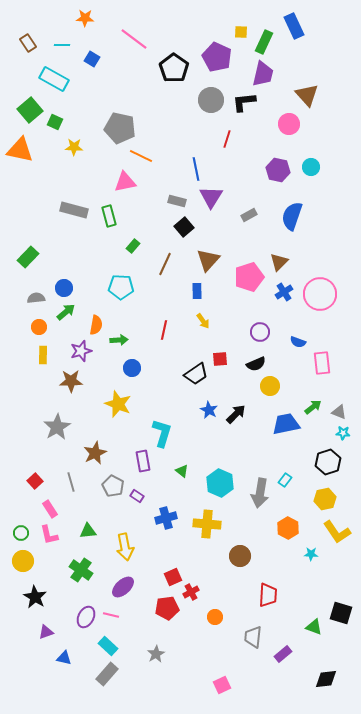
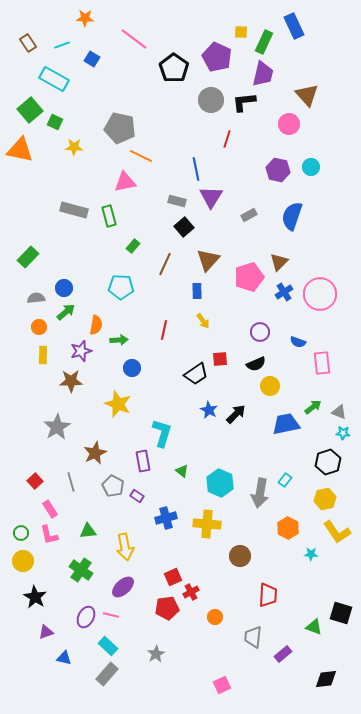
cyan line at (62, 45): rotated 21 degrees counterclockwise
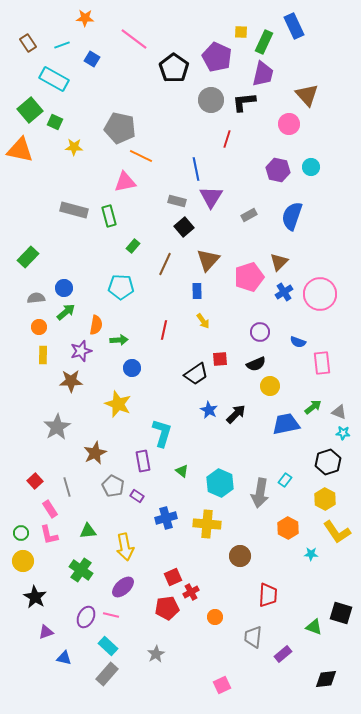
gray line at (71, 482): moved 4 px left, 5 px down
yellow hexagon at (325, 499): rotated 20 degrees counterclockwise
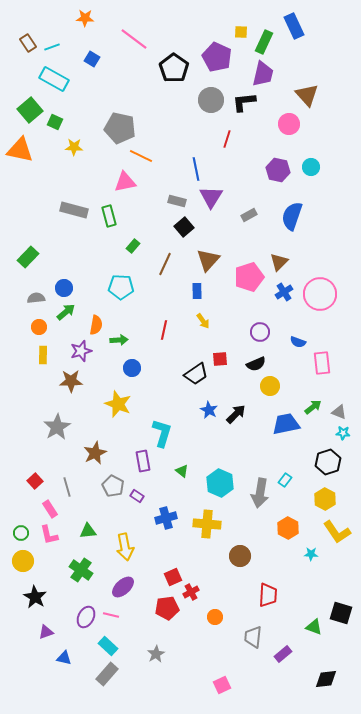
cyan line at (62, 45): moved 10 px left, 2 px down
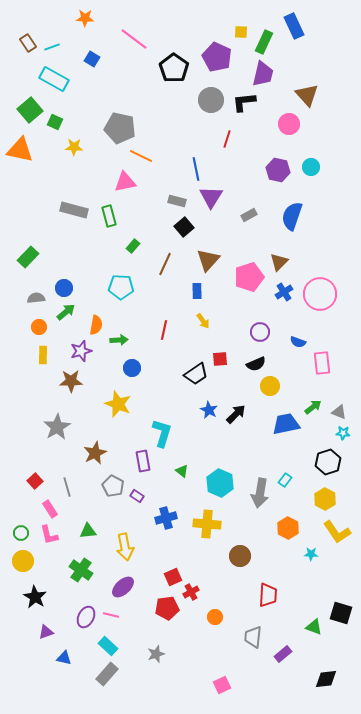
gray star at (156, 654): rotated 12 degrees clockwise
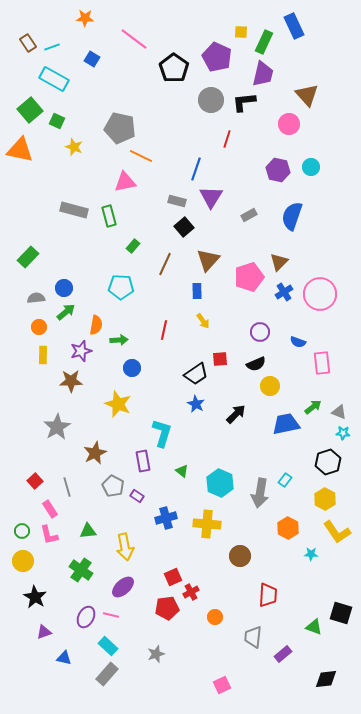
green square at (55, 122): moved 2 px right, 1 px up
yellow star at (74, 147): rotated 18 degrees clockwise
blue line at (196, 169): rotated 30 degrees clockwise
blue star at (209, 410): moved 13 px left, 6 px up
green circle at (21, 533): moved 1 px right, 2 px up
purple triangle at (46, 632): moved 2 px left
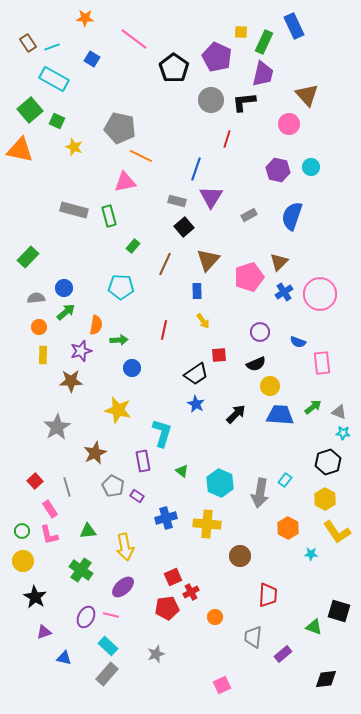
red square at (220, 359): moved 1 px left, 4 px up
yellow star at (118, 404): moved 6 px down; rotated 8 degrees counterclockwise
blue trapezoid at (286, 424): moved 6 px left, 9 px up; rotated 16 degrees clockwise
black square at (341, 613): moved 2 px left, 2 px up
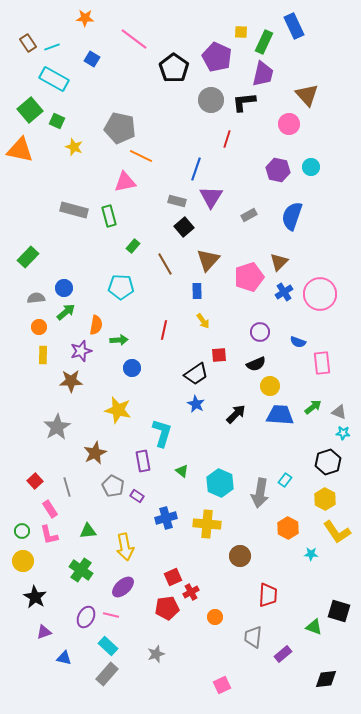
brown line at (165, 264): rotated 55 degrees counterclockwise
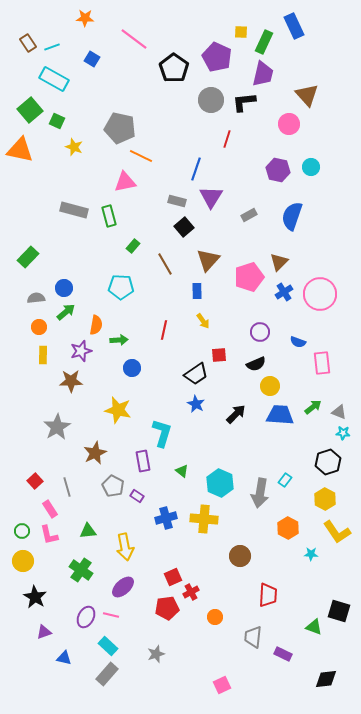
yellow cross at (207, 524): moved 3 px left, 5 px up
purple rectangle at (283, 654): rotated 66 degrees clockwise
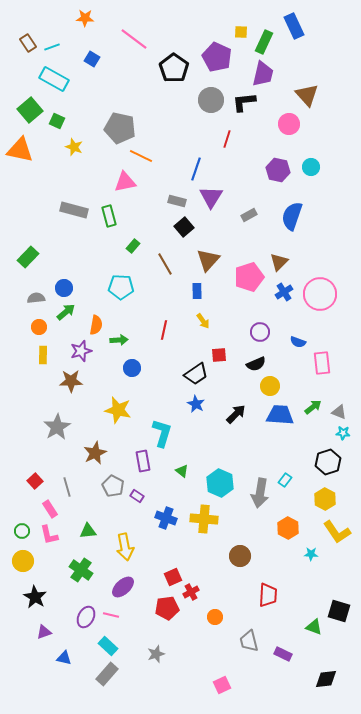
blue cross at (166, 518): rotated 35 degrees clockwise
gray trapezoid at (253, 637): moved 4 px left, 4 px down; rotated 20 degrees counterclockwise
